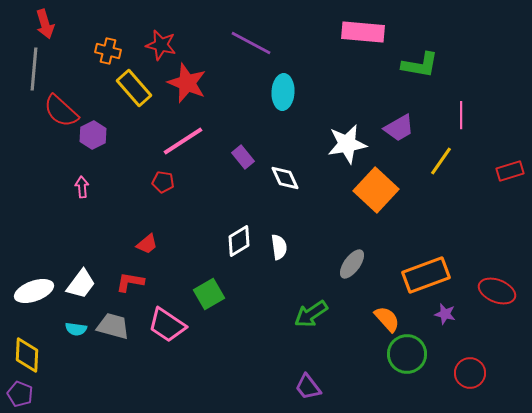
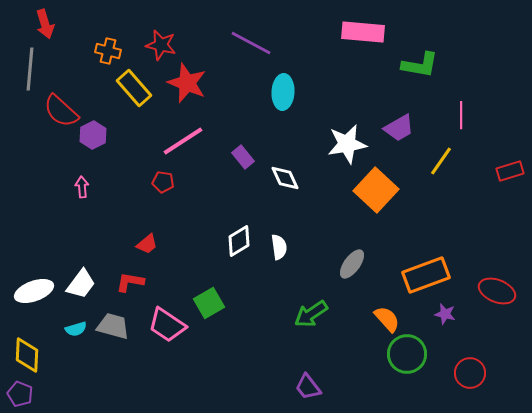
gray line at (34, 69): moved 4 px left
green square at (209, 294): moved 9 px down
cyan semicircle at (76, 329): rotated 25 degrees counterclockwise
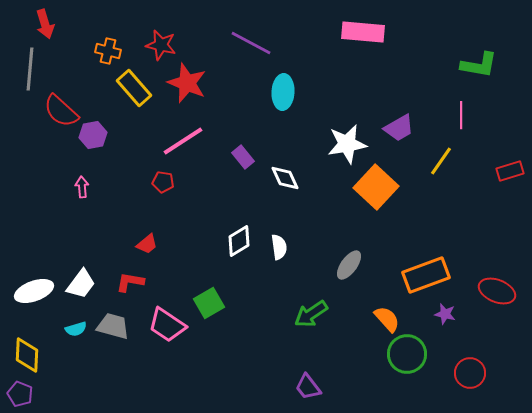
green L-shape at (420, 65): moved 59 px right
purple hexagon at (93, 135): rotated 16 degrees clockwise
orange square at (376, 190): moved 3 px up
gray ellipse at (352, 264): moved 3 px left, 1 px down
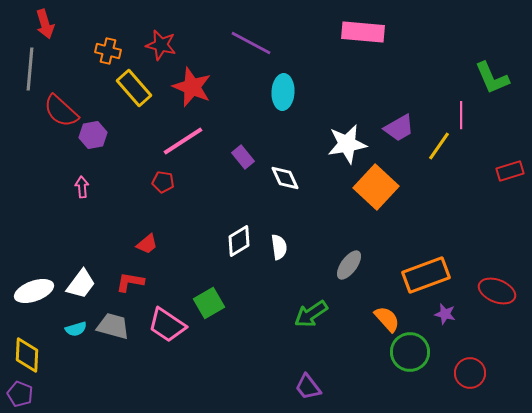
green L-shape at (479, 65): moved 13 px right, 13 px down; rotated 57 degrees clockwise
red star at (187, 83): moved 5 px right, 4 px down
yellow line at (441, 161): moved 2 px left, 15 px up
green circle at (407, 354): moved 3 px right, 2 px up
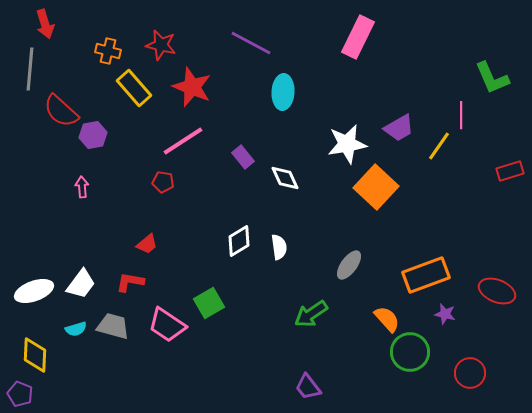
pink rectangle at (363, 32): moved 5 px left, 5 px down; rotated 69 degrees counterclockwise
yellow diamond at (27, 355): moved 8 px right
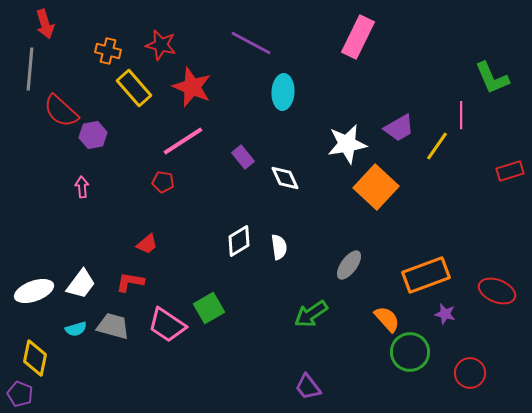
yellow line at (439, 146): moved 2 px left
green square at (209, 303): moved 5 px down
yellow diamond at (35, 355): moved 3 px down; rotated 9 degrees clockwise
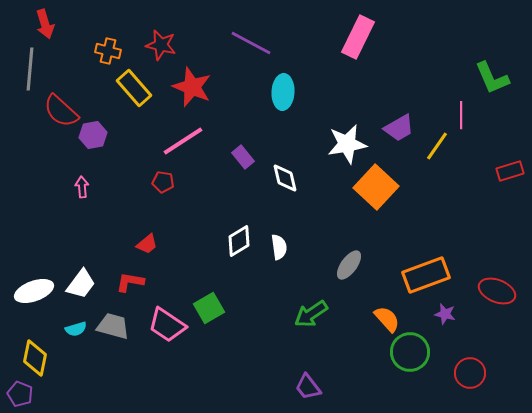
white diamond at (285, 178): rotated 12 degrees clockwise
